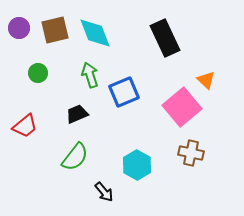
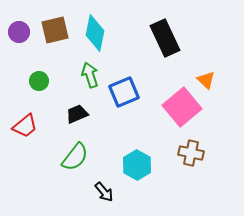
purple circle: moved 4 px down
cyan diamond: rotated 33 degrees clockwise
green circle: moved 1 px right, 8 px down
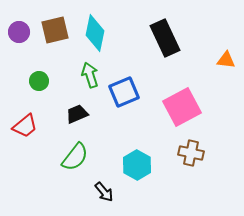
orange triangle: moved 20 px right, 20 px up; rotated 36 degrees counterclockwise
pink square: rotated 12 degrees clockwise
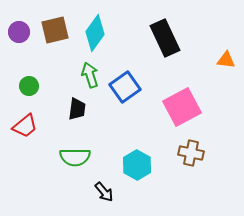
cyan diamond: rotated 24 degrees clockwise
green circle: moved 10 px left, 5 px down
blue square: moved 1 px right, 5 px up; rotated 12 degrees counterclockwise
black trapezoid: moved 5 px up; rotated 120 degrees clockwise
green semicircle: rotated 52 degrees clockwise
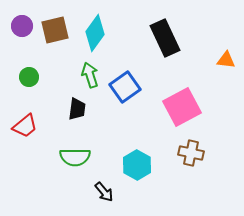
purple circle: moved 3 px right, 6 px up
green circle: moved 9 px up
